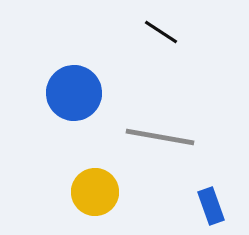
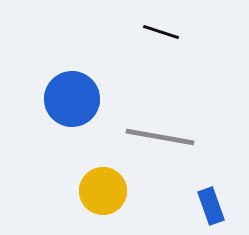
black line: rotated 15 degrees counterclockwise
blue circle: moved 2 px left, 6 px down
yellow circle: moved 8 px right, 1 px up
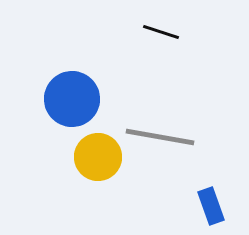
yellow circle: moved 5 px left, 34 px up
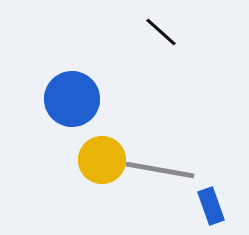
black line: rotated 24 degrees clockwise
gray line: moved 33 px down
yellow circle: moved 4 px right, 3 px down
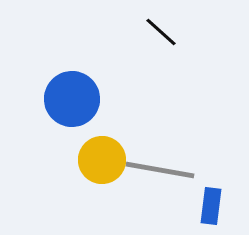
blue rectangle: rotated 27 degrees clockwise
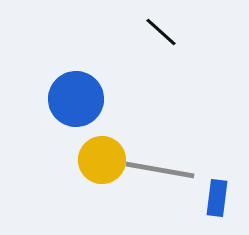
blue circle: moved 4 px right
blue rectangle: moved 6 px right, 8 px up
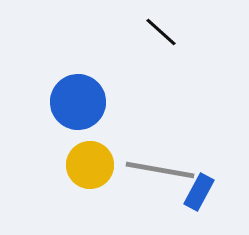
blue circle: moved 2 px right, 3 px down
yellow circle: moved 12 px left, 5 px down
blue rectangle: moved 18 px left, 6 px up; rotated 21 degrees clockwise
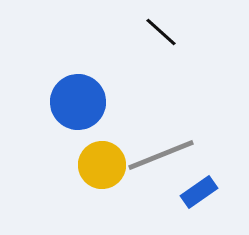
yellow circle: moved 12 px right
gray line: moved 1 px right, 15 px up; rotated 32 degrees counterclockwise
blue rectangle: rotated 27 degrees clockwise
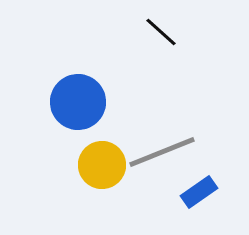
gray line: moved 1 px right, 3 px up
